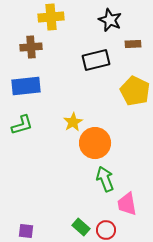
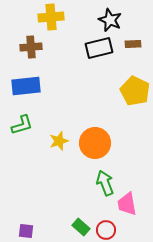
black rectangle: moved 3 px right, 12 px up
yellow star: moved 14 px left, 19 px down; rotated 12 degrees clockwise
green arrow: moved 4 px down
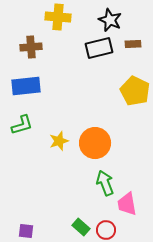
yellow cross: moved 7 px right; rotated 10 degrees clockwise
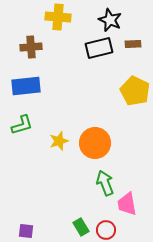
green rectangle: rotated 18 degrees clockwise
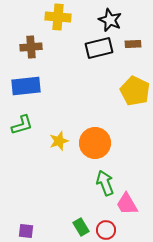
pink trapezoid: rotated 20 degrees counterclockwise
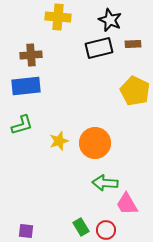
brown cross: moved 8 px down
green arrow: rotated 65 degrees counterclockwise
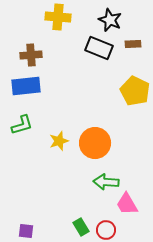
black rectangle: rotated 36 degrees clockwise
green arrow: moved 1 px right, 1 px up
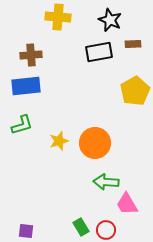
black rectangle: moved 4 px down; rotated 32 degrees counterclockwise
yellow pentagon: rotated 16 degrees clockwise
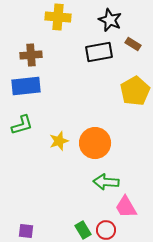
brown rectangle: rotated 35 degrees clockwise
pink trapezoid: moved 1 px left, 3 px down
green rectangle: moved 2 px right, 3 px down
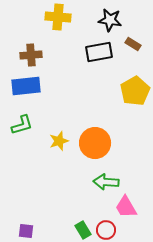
black star: rotated 15 degrees counterclockwise
